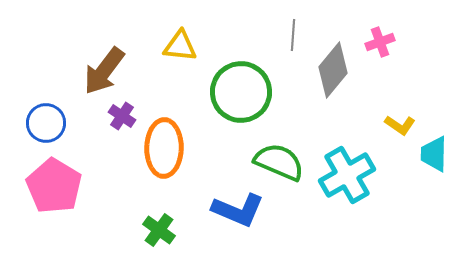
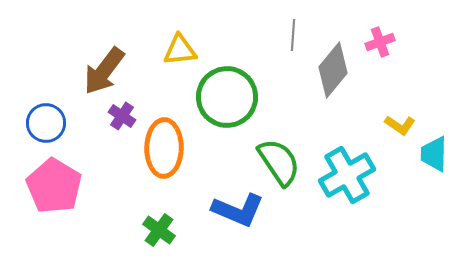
yellow triangle: moved 4 px down; rotated 12 degrees counterclockwise
green circle: moved 14 px left, 5 px down
green semicircle: rotated 33 degrees clockwise
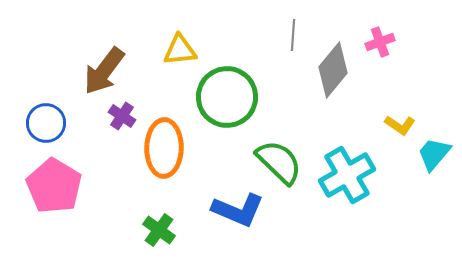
cyan trapezoid: rotated 39 degrees clockwise
green semicircle: rotated 12 degrees counterclockwise
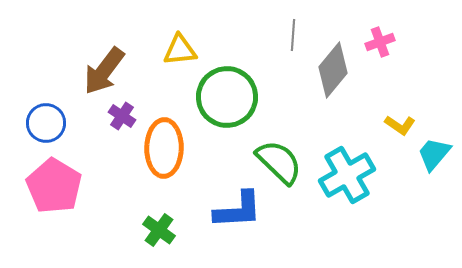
blue L-shape: rotated 26 degrees counterclockwise
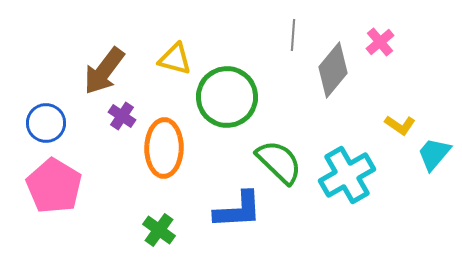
pink cross: rotated 20 degrees counterclockwise
yellow triangle: moved 5 px left, 9 px down; rotated 21 degrees clockwise
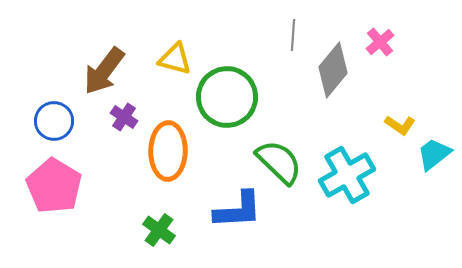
purple cross: moved 2 px right, 1 px down
blue circle: moved 8 px right, 2 px up
orange ellipse: moved 4 px right, 3 px down
cyan trapezoid: rotated 12 degrees clockwise
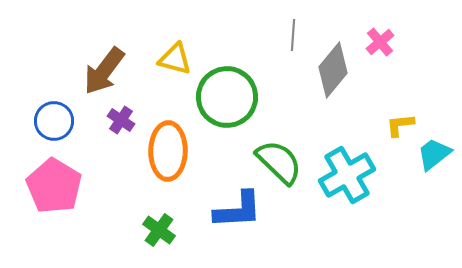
purple cross: moved 3 px left, 3 px down
yellow L-shape: rotated 140 degrees clockwise
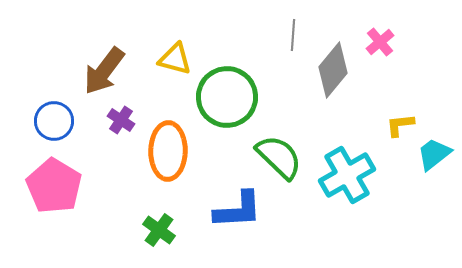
green semicircle: moved 5 px up
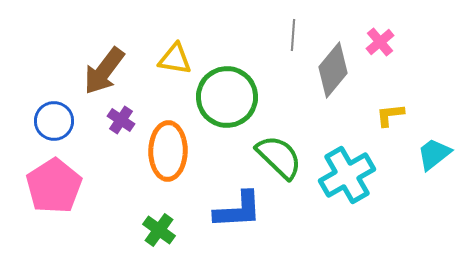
yellow triangle: rotated 6 degrees counterclockwise
yellow L-shape: moved 10 px left, 10 px up
pink pentagon: rotated 8 degrees clockwise
